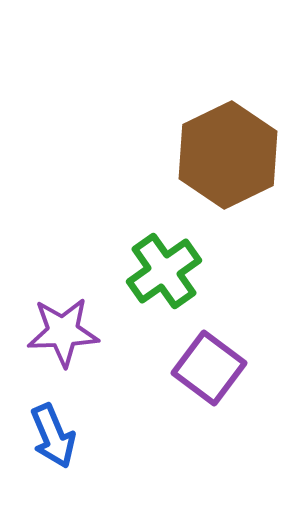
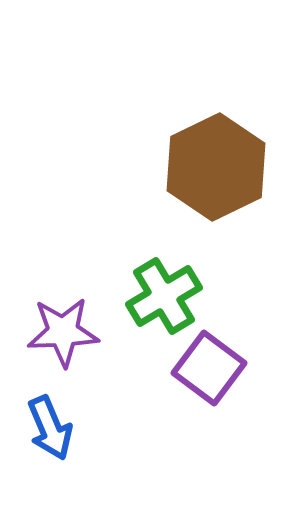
brown hexagon: moved 12 px left, 12 px down
green cross: moved 25 px down; rotated 4 degrees clockwise
blue arrow: moved 3 px left, 8 px up
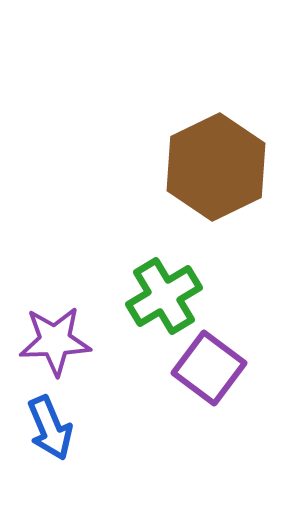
purple star: moved 8 px left, 9 px down
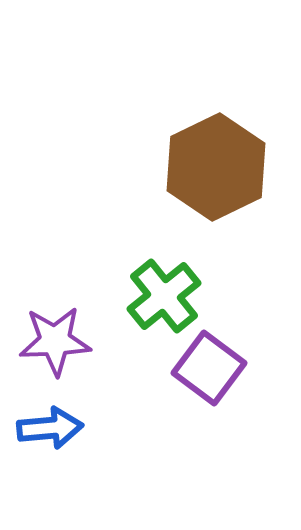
green cross: rotated 8 degrees counterclockwise
blue arrow: rotated 72 degrees counterclockwise
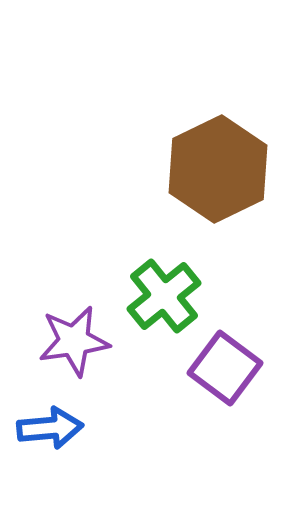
brown hexagon: moved 2 px right, 2 px down
purple star: moved 19 px right; rotated 6 degrees counterclockwise
purple square: moved 16 px right
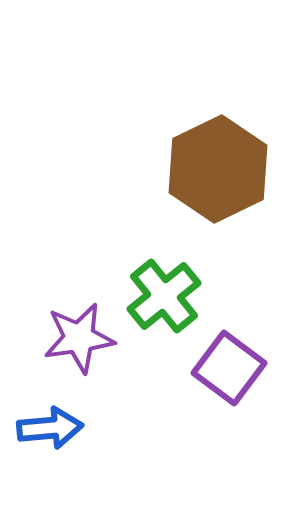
purple star: moved 5 px right, 3 px up
purple square: moved 4 px right
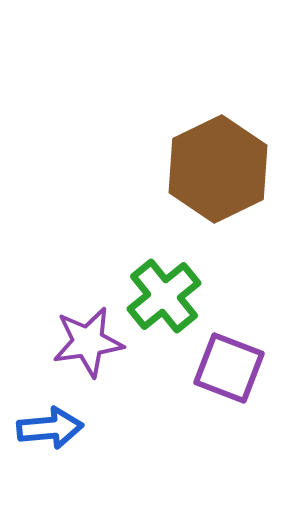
purple star: moved 9 px right, 4 px down
purple square: rotated 16 degrees counterclockwise
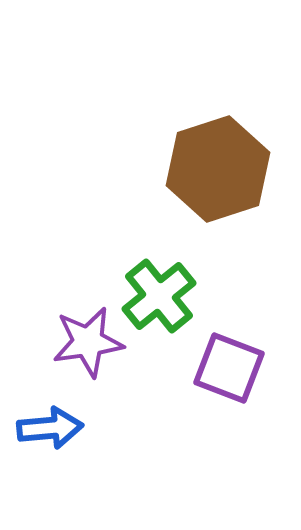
brown hexagon: rotated 8 degrees clockwise
green cross: moved 5 px left
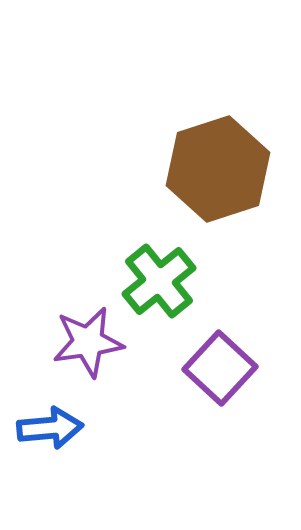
green cross: moved 15 px up
purple square: moved 9 px left; rotated 22 degrees clockwise
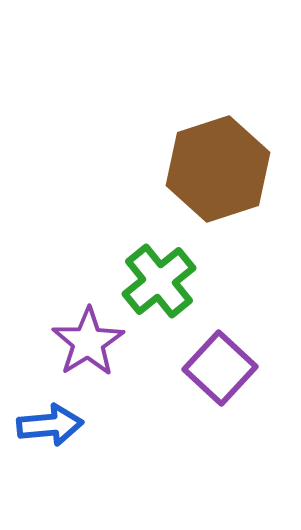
purple star: rotated 24 degrees counterclockwise
blue arrow: moved 3 px up
